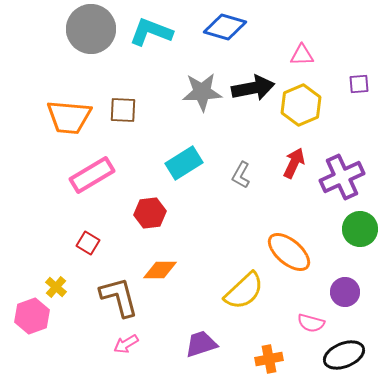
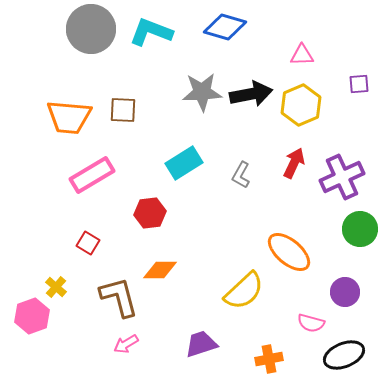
black arrow: moved 2 px left, 6 px down
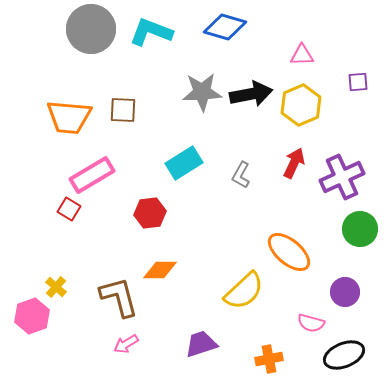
purple square: moved 1 px left, 2 px up
red square: moved 19 px left, 34 px up
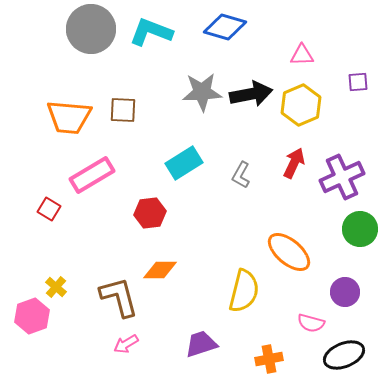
red square: moved 20 px left
yellow semicircle: rotated 33 degrees counterclockwise
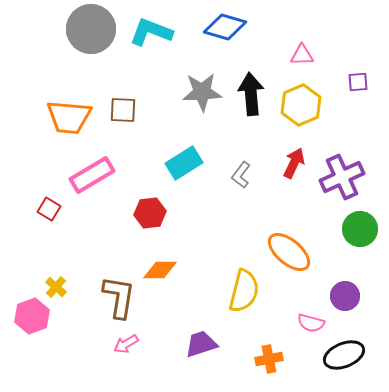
black arrow: rotated 84 degrees counterclockwise
gray L-shape: rotated 8 degrees clockwise
purple circle: moved 4 px down
brown L-shape: rotated 24 degrees clockwise
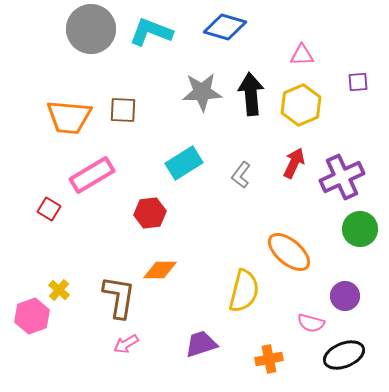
yellow cross: moved 3 px right, 3 px down
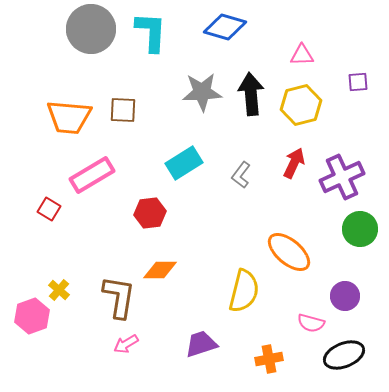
cyan L-shape: rotated 72 degrees clockwise
yellow hexagon: rotated 9 degrees clockwise
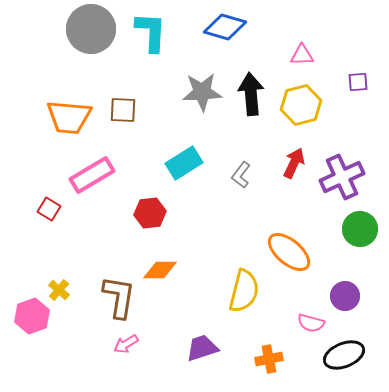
purple trapezoid: moved 1 px right, 4 px down
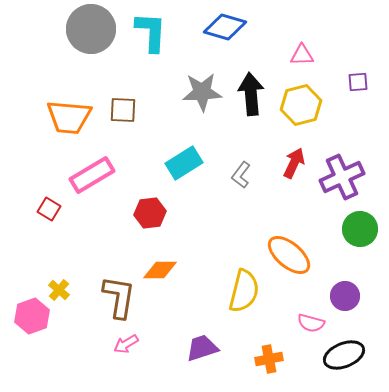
orange ellipse: moved 3 px down
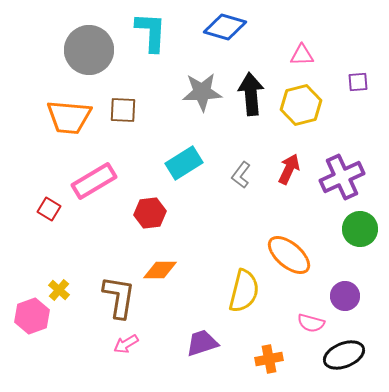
gray circle: moved 2 px left, 21 px down
red arrow: moved 5 px left, 6 px down
pink rectangle: moved 2 px right, 6 px down
purple trapezoid: moved 5 px up
